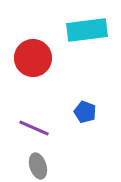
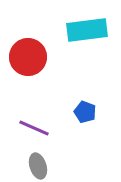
red circle: moved 5 px left, 1 px up
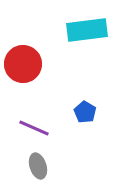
red circle: moved 5 px left, 7 px down
blue pentagon: rotated 10 degrees clockwise
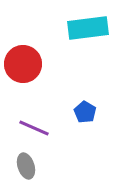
cyan rectangle: moved 1 px right, 2 px up
gray ellipse: moved 12 px left
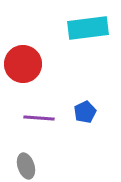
blue pentagon: rotated 15 degrees clockwise
purple line: moved 5 px right, 10 px up; rotated 20 degrees counterclockwise
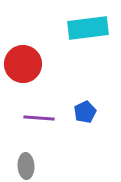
gray ellipse: rotated 15 degrees clockwise
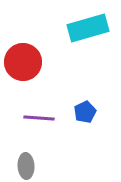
cyan rectangle: rotated 9 degrees counterclockwise
red circle: moved 2 px up
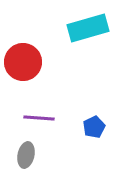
blue pentagon: moved 9 px right, 15 px down
gray ellipse: moved 11 px up; rotated 15 degrees clockwise
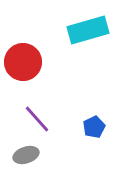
cyan rectangle: moved 2 px down
purple line: moved 2 px left, 1 px down; rotated 44 degrees clockwise
gray ellipse: rotated 60 degrees clockwise
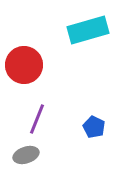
red circle: moved 1 px right, 3 px down
purple line: rotated 64 degrees clockwise
blue pentagon: rotated 20 degrees counterclockwise
